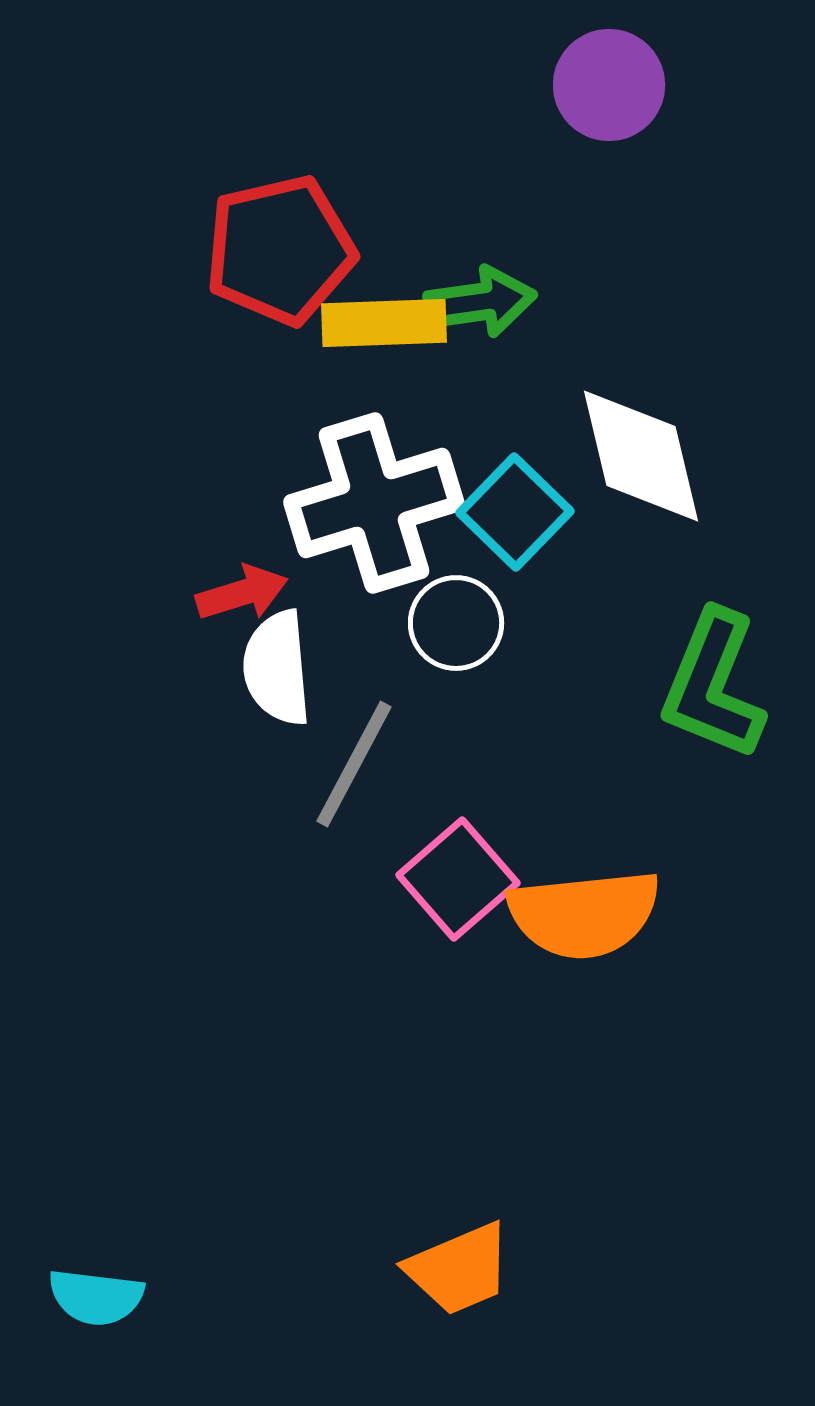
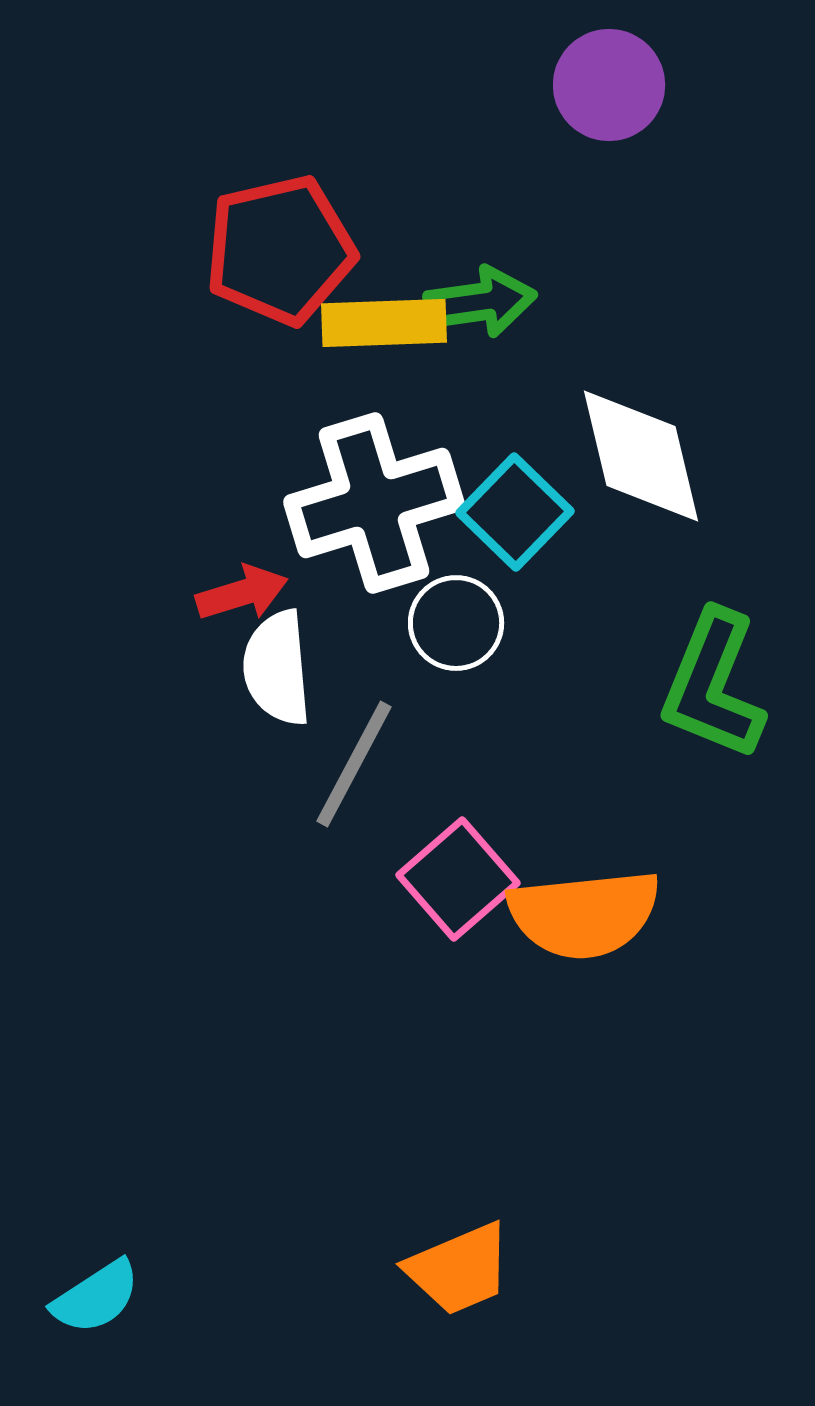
cyan semicircle: rotated 40 degrees counterclockwise
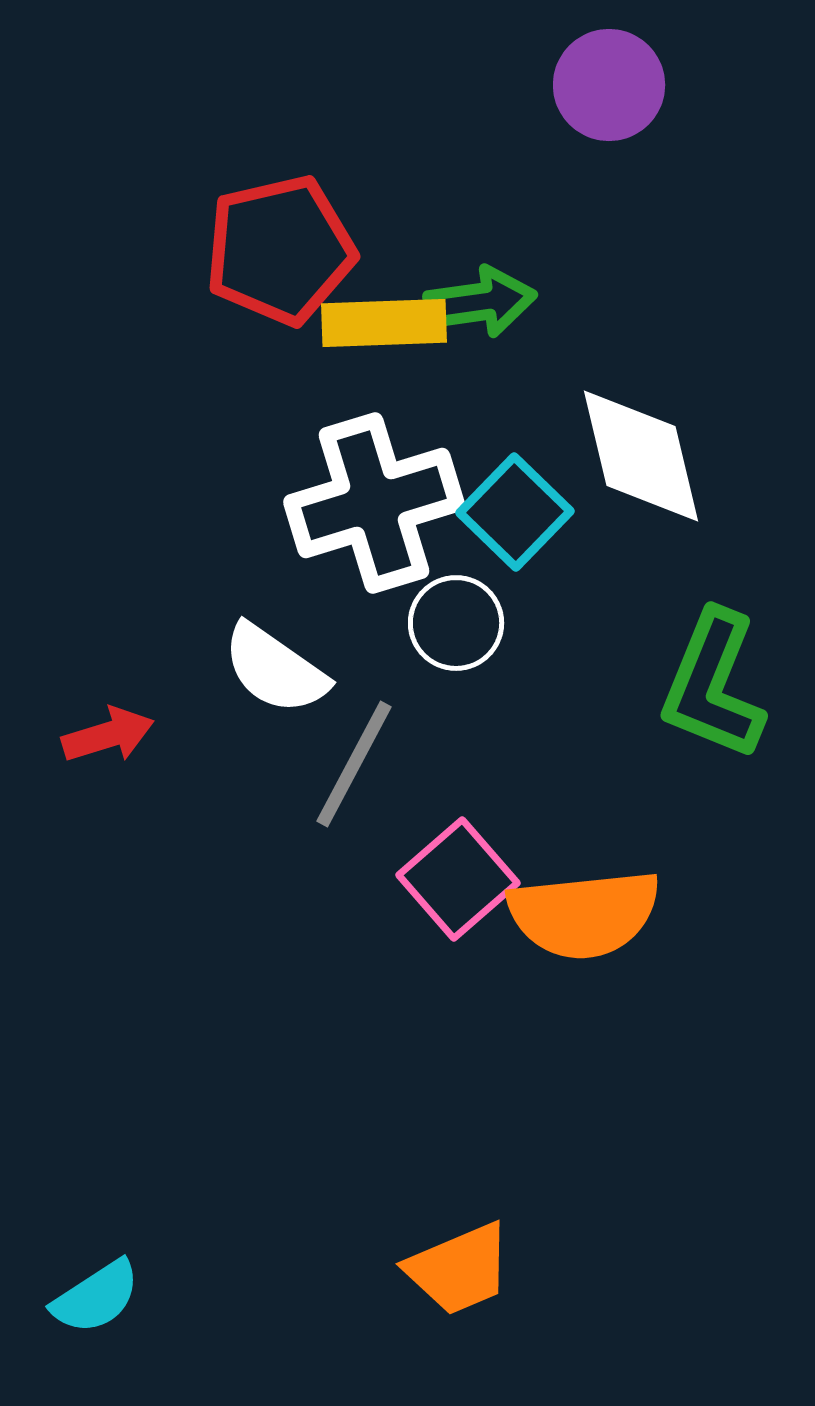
red arrow: moved 134 px left, 142 px down
white semicircle: moved 2 px left, 1 px down; rotated 50 degrees counterclockwise
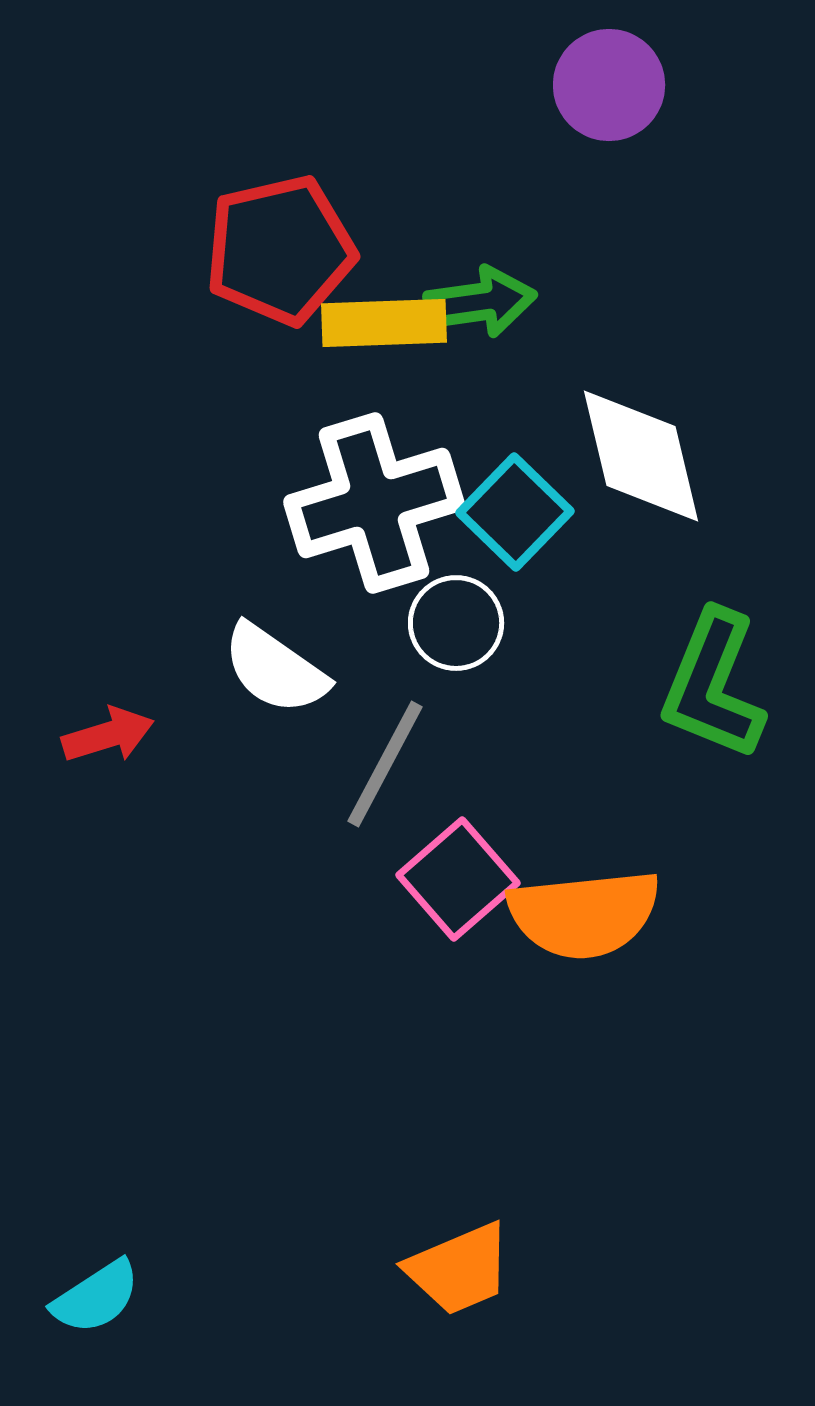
gray line: moved 31 px right
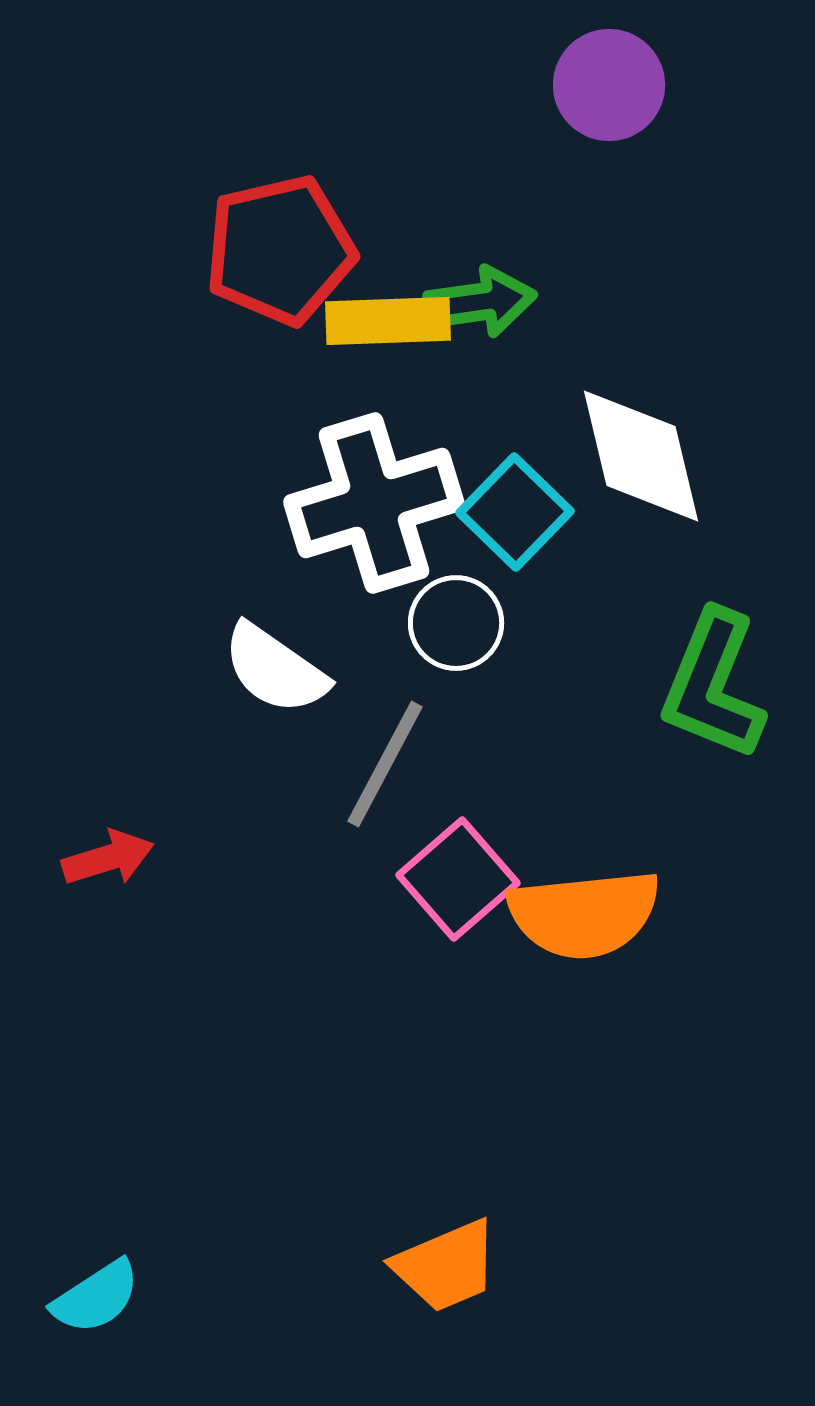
yellow rectangle: moved 4 px right, 2 px up
red arrow: moved 123 px down
orange trapezoid: moved 13 px left, 3 px up
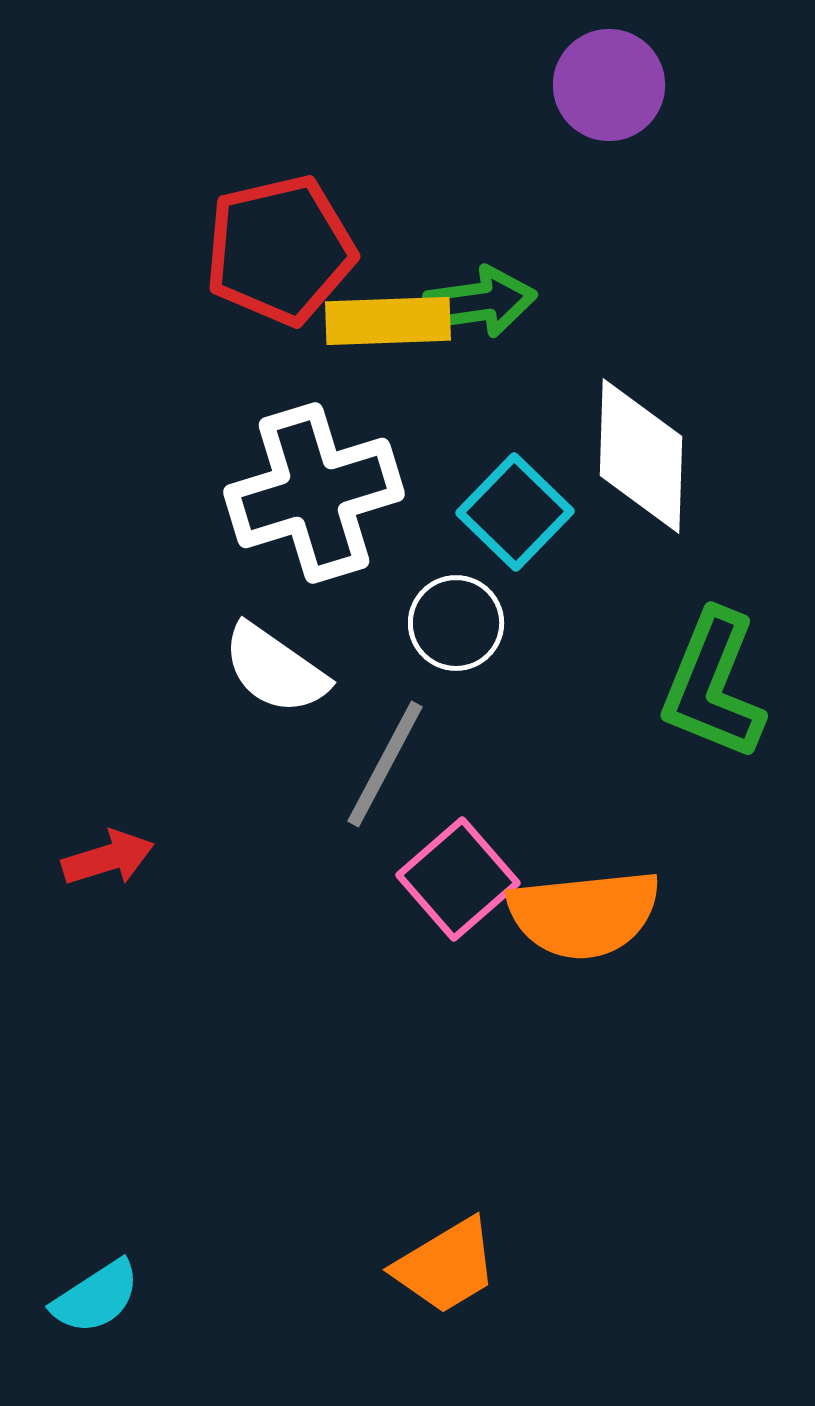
white diamond: rotated 15 degrees clockwise
white cross: moved 60 px left, 10 px up
orange trapezoid: rotated 8 degrees counterclockwise
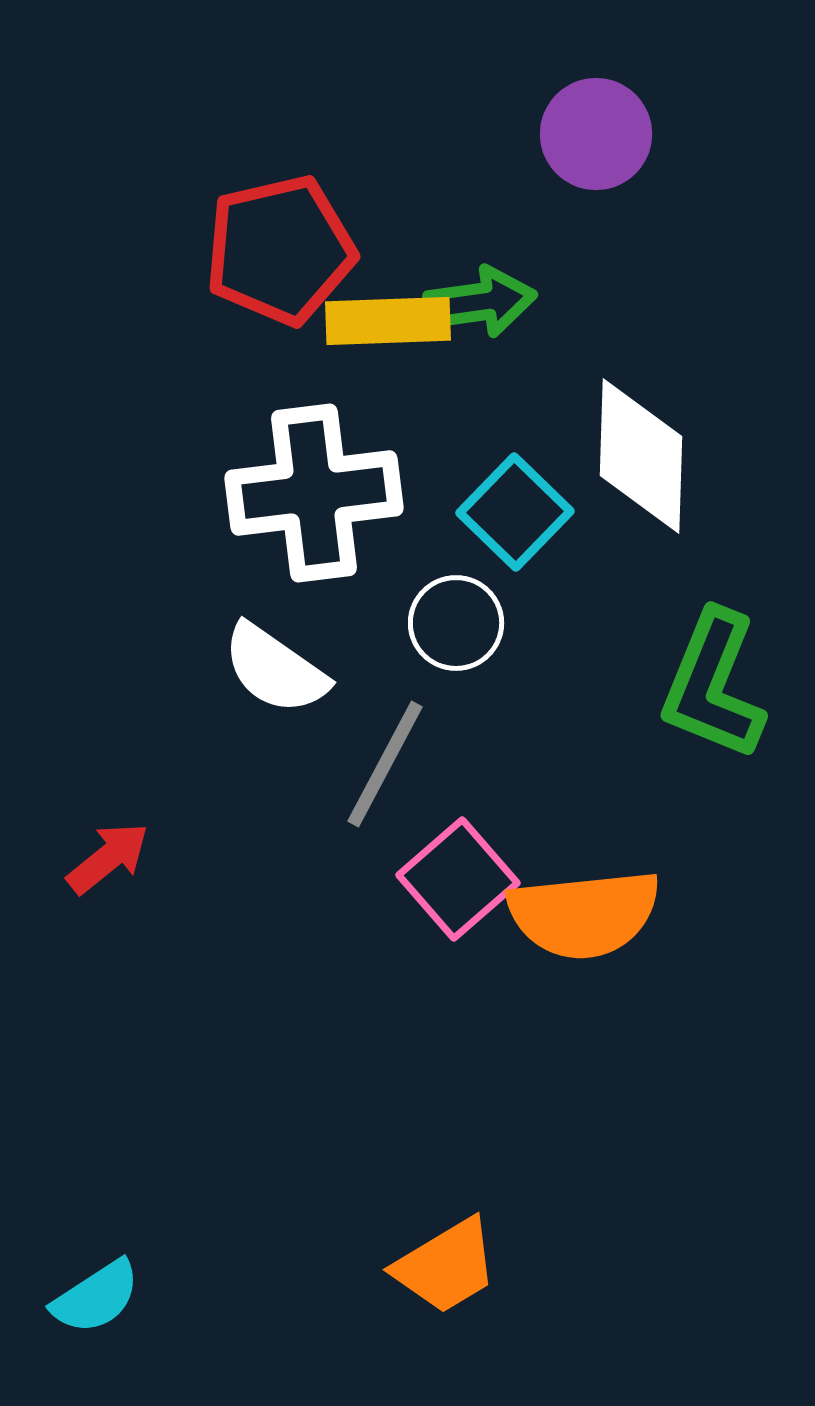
purple circle: moved 13 px left, 49 px down
white cross: rotated 10 degrees clockwise
red arrow: rotated 22 degrees counterclockwise
